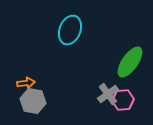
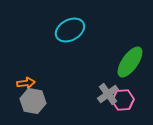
cyan ellipse: rotated 40 degrees clockwise
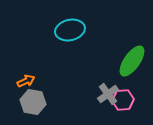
cyan ellipse: rotated 16 degrees clockwise
green ellipse: moved 2 px right, 1 px up
orange arrow: moved 2 px up; rotated 18 degrees counterclockwise
gray hexagon: moved 1 px down
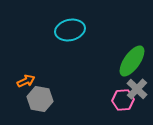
gray cross: moved 29 px right, 5 px up; rotated 10 degrees counterclockwise
gray hexagon: moved 7 px right, 3 px up
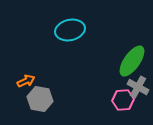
gray cross: moved 1 px right, 2 px up; rotated 15 degrees counterclockwise
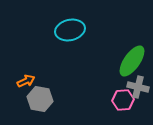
gray cross: rotated 15 degrees counterclockwise
